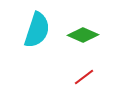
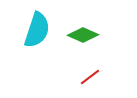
red line: moved 6 px right
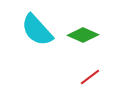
cyan semicircle: rotated 120 degrees clockwise
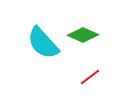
cyan semicircle: moved 6 px right, 13 px down
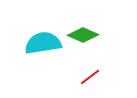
cyan semicircle: rotated 123 degrees clockwise
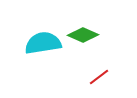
red line: moved 9 px right
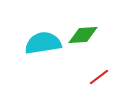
green diamond: rotated 28 degrees counterclockwise
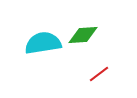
red line: moved 3 px up
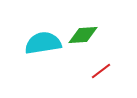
red line: moved 2 px right, 3 px up
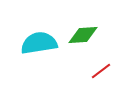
cyan semicircle: moved 4 px left
